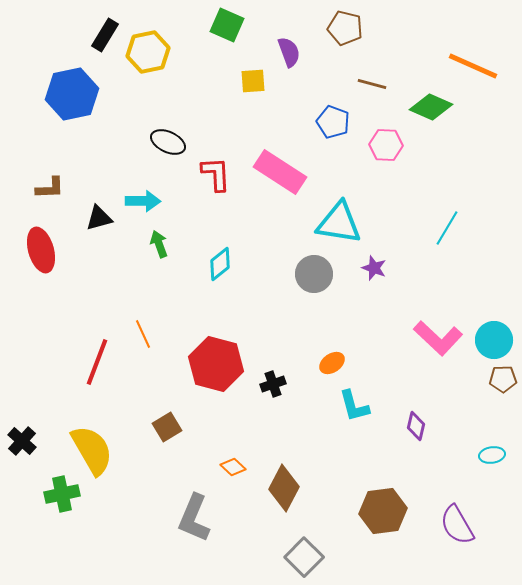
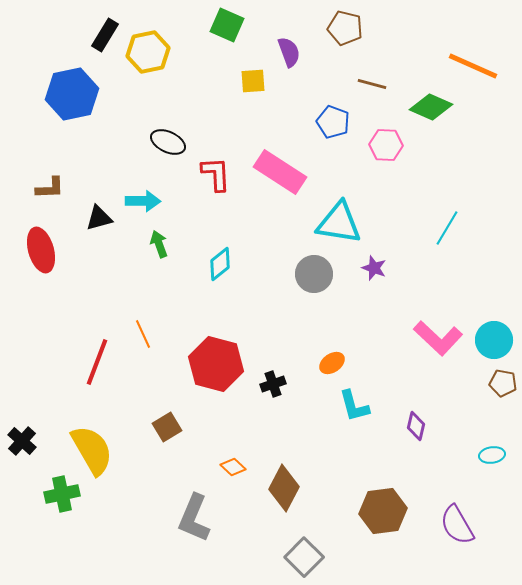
brown pentagon at (503, 379): moved 4 px down; rotated 12 degrees clockwise
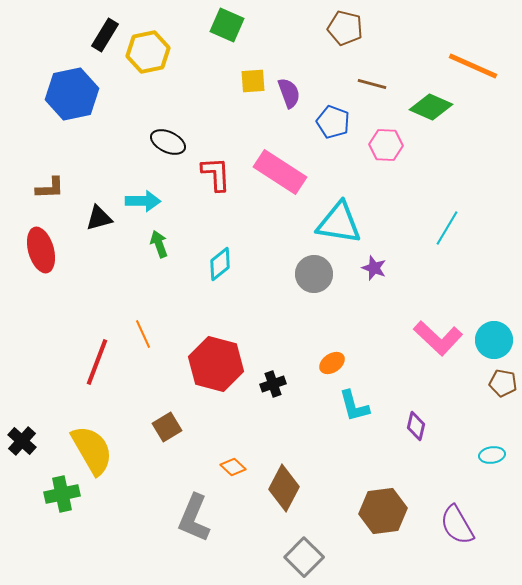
purple semicircle at (289, 52): moved 41 px down
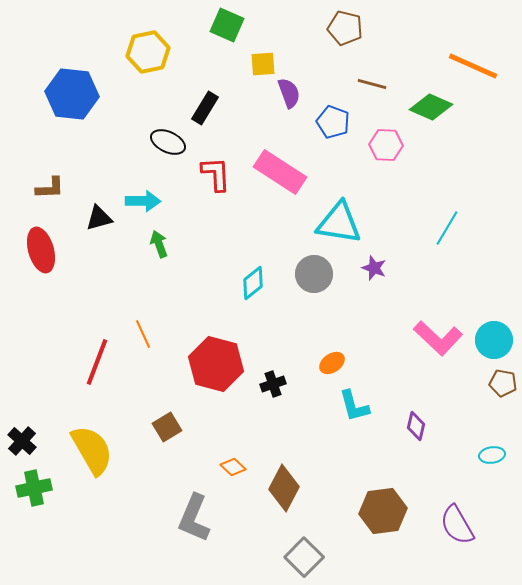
black rectangle at (105, 35): moved 100 px right, 73 px down
yellow square at (253, 81): moved 10 px right, 17 px up
blue hexagon at (72, 94): rotated 18 degrees clockwise
cyan diamond at (220, 264): moved 33 px right, 19 px down
green cross at (62, 494): moved 28 px left, 6 px up
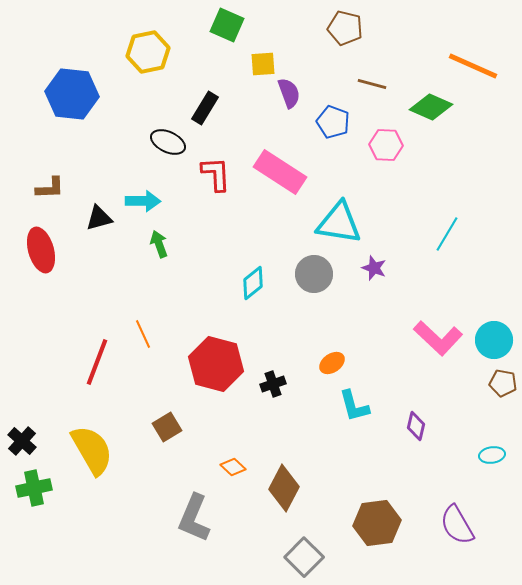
cyan line at (447, 228): moved 6 px down
brown hexagon at (383, 511): moved 6 px left, 12 px down
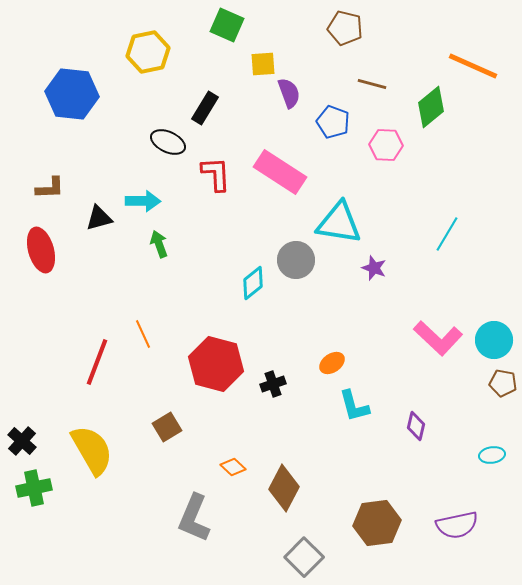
green diamond at (431, 107): rotated 63 degrees counterclockwise
gray circle at (314, 274): moved 18 px left, 14 px up
purple semicircle at (457, 525): rotated 72 degrees counterclockwise
